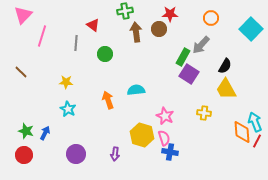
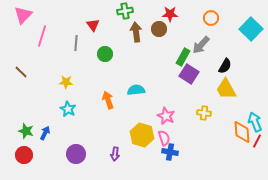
red triangle: rotated 16 degrees clockwise
pink star: moved 1 px right
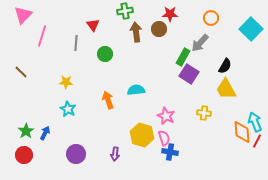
gray arrow: moved 1 px left, 2 px up
green star: rotated 21 degrees clockwise
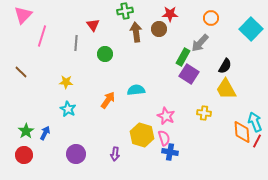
orange arrow: rotated 54 degrees clockwise
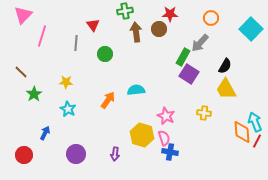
green star: moved 8 px right, 37 px up
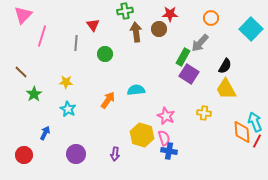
blue cross: moved 1 px left, 1 px up
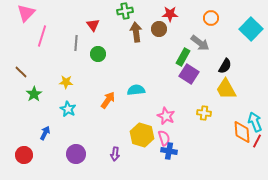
pink triangle: moved 3 px right, 2 px up
gray arrow: rotated 96 degrees counterclockwise
green circle: moved 7 px left
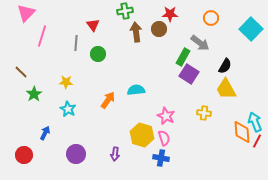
blue cross: moved 8 px left, 7 px down
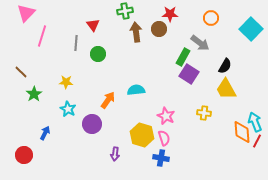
purple circle: moved 16 px right, 30 px up
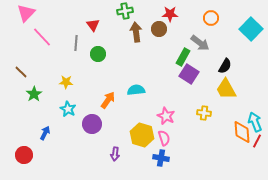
pink line: moved 1 px down; rotated 60 degrees counterclockwise
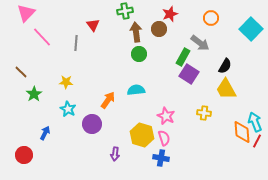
red star: rotated 21 degrees counterclockwise
green circle: moved 41 px right
